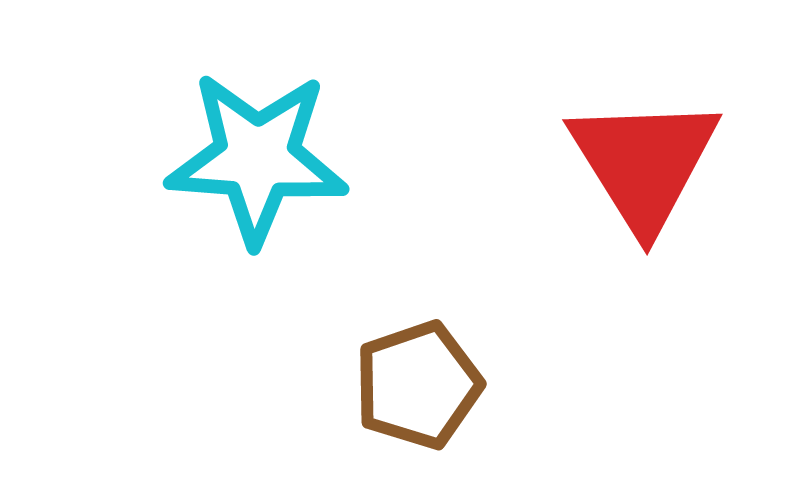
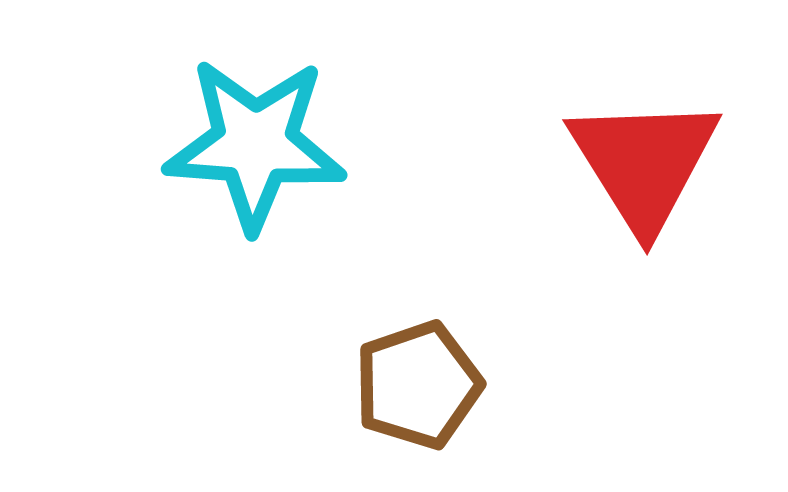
cyan star: moved 2 px left, 14 px up
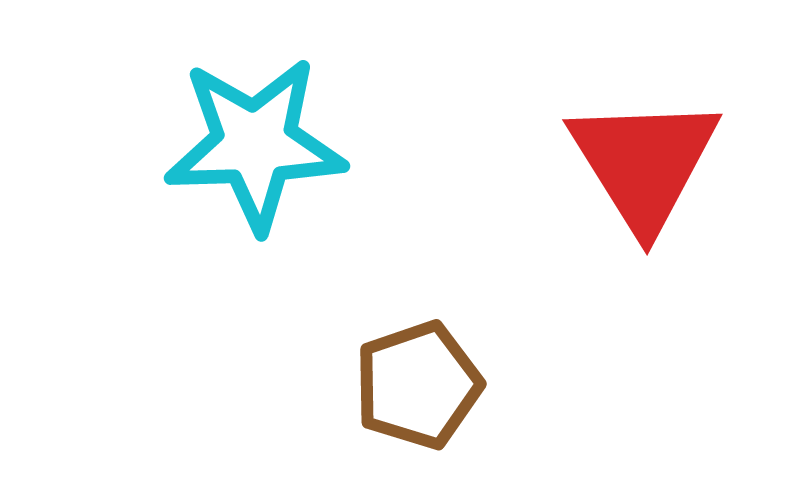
cyan star: rotated 6 degrees counterclockwise
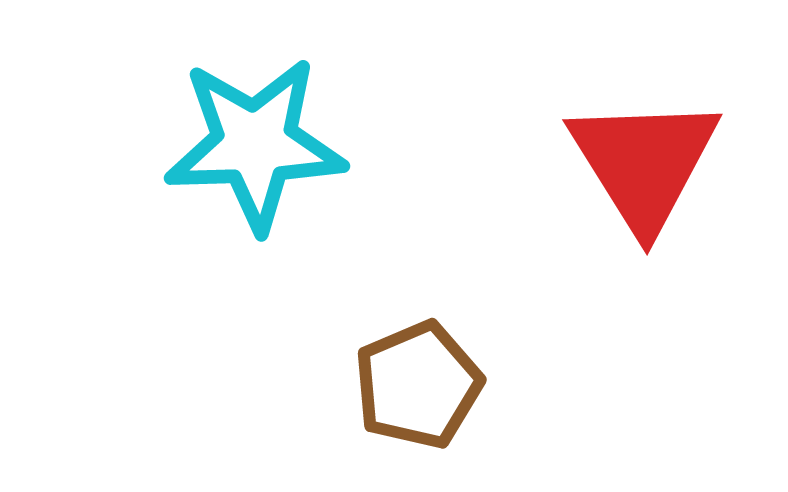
brown pentagon: rotated 4 degrees counterclockwise
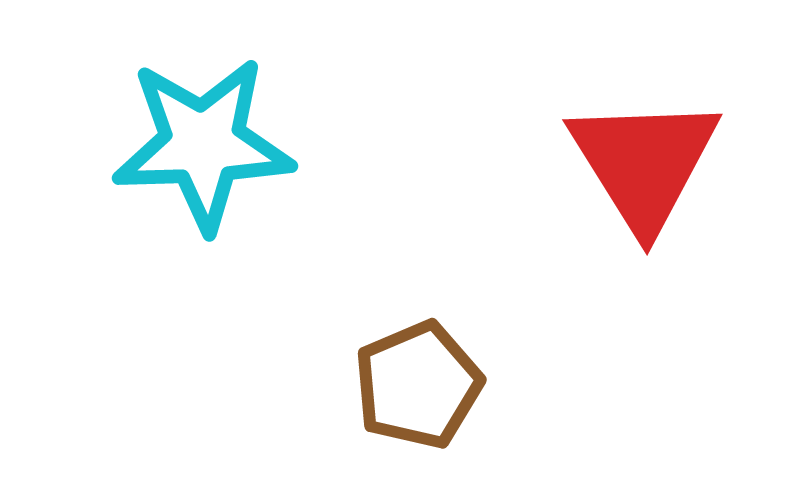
cyan star: moved 52 px left
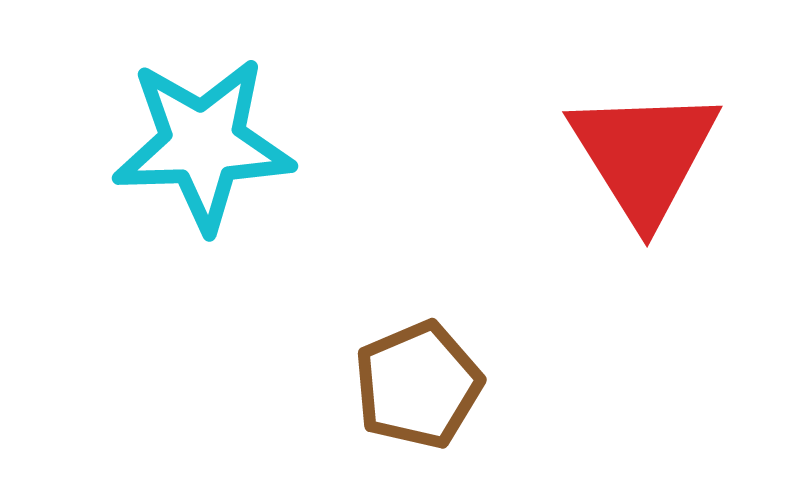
red triangle: moved 8 px up
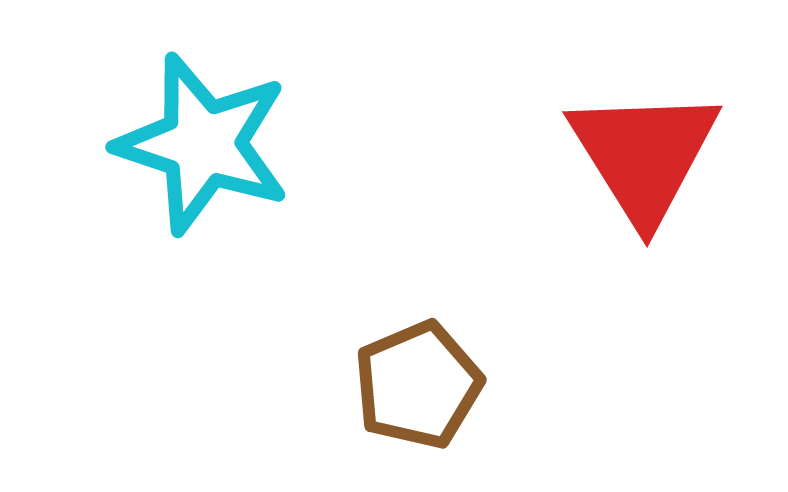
cyan star: rotated 20 degrees clockwise
